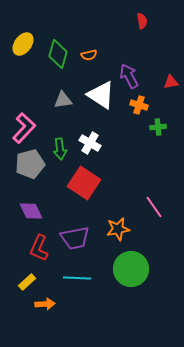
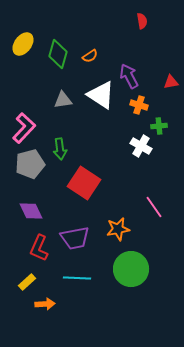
orange semicircle: moved 1 px right, 1 px down; rotated 21 degrees counterclockwise
green cross: moved 1 px right, 1 px up
white cross: moved 51 px right, 3 px down
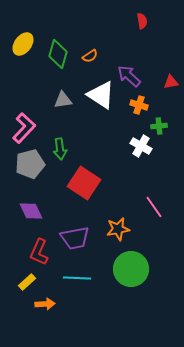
purple arrow: rotated 20 degrees counterclockwise
red L-shape: moved 4 px down
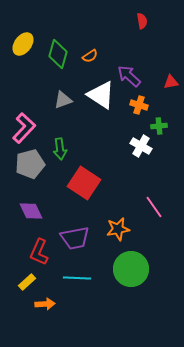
gray triangle: rotated 12 degrees counterclockwise
